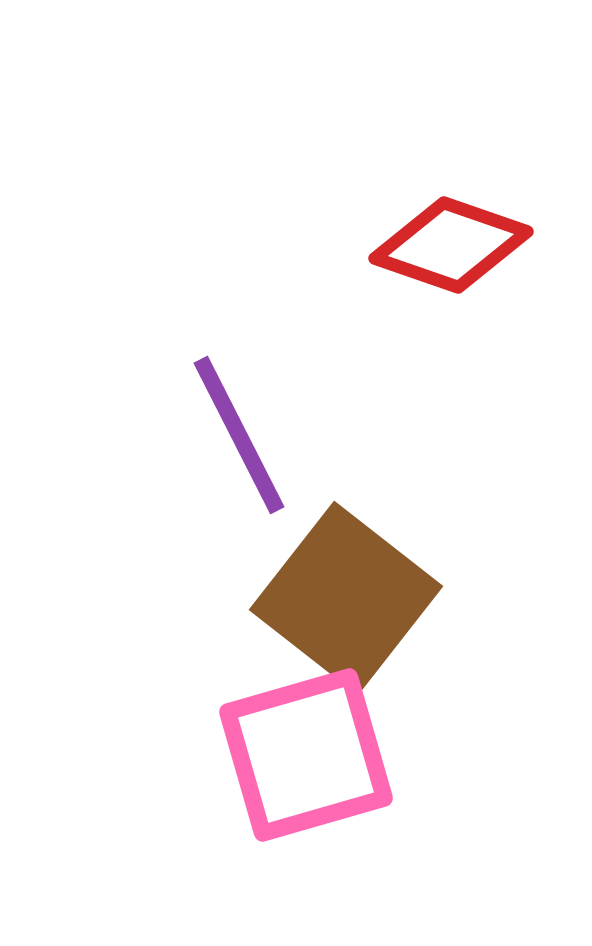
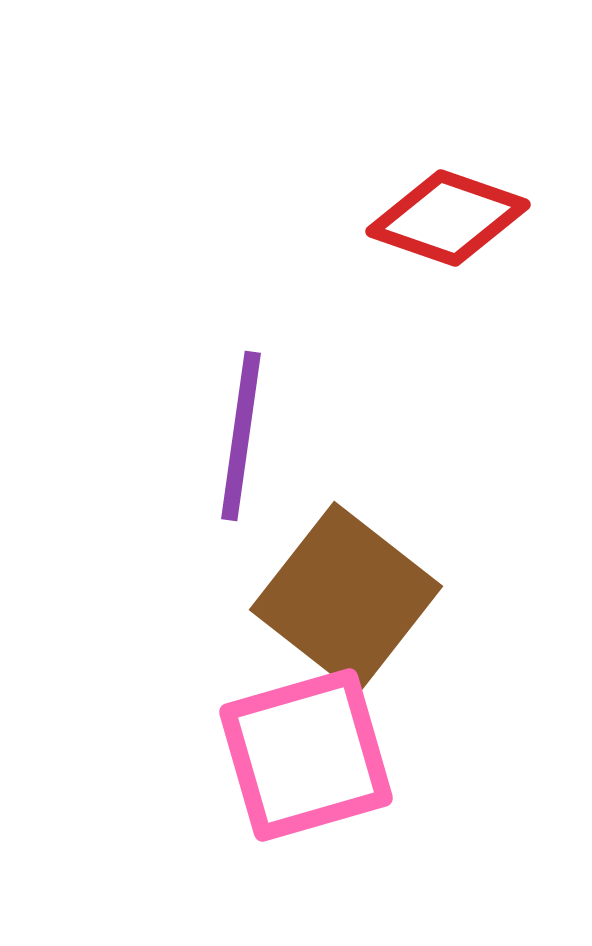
red diamond: moved 3 px left, 27 px up
purple line: moved 2 px right, 1 px down; rotated 35 degrees clockwise
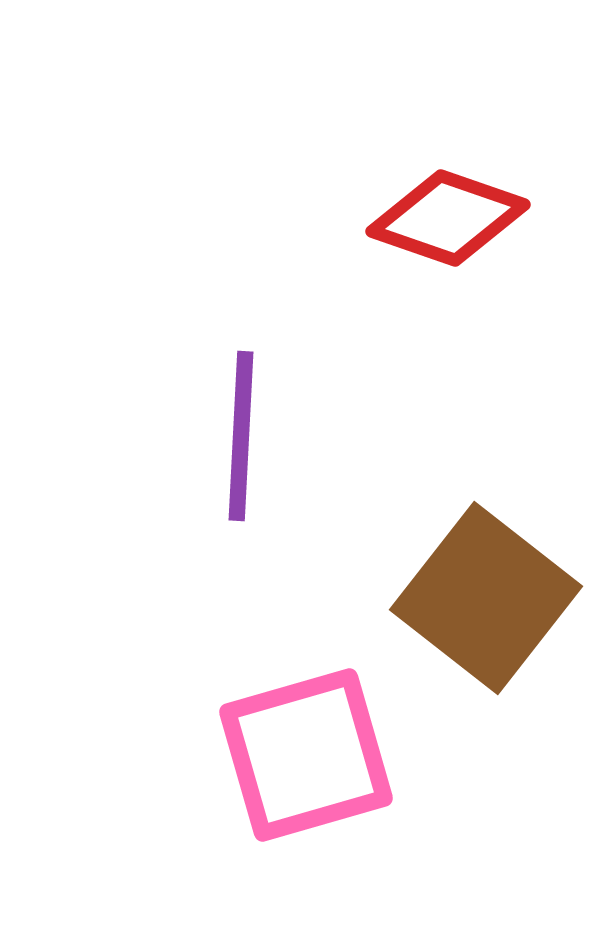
purple line: rotated 5 degrees counterclockwise
brown square: moved 140 px right
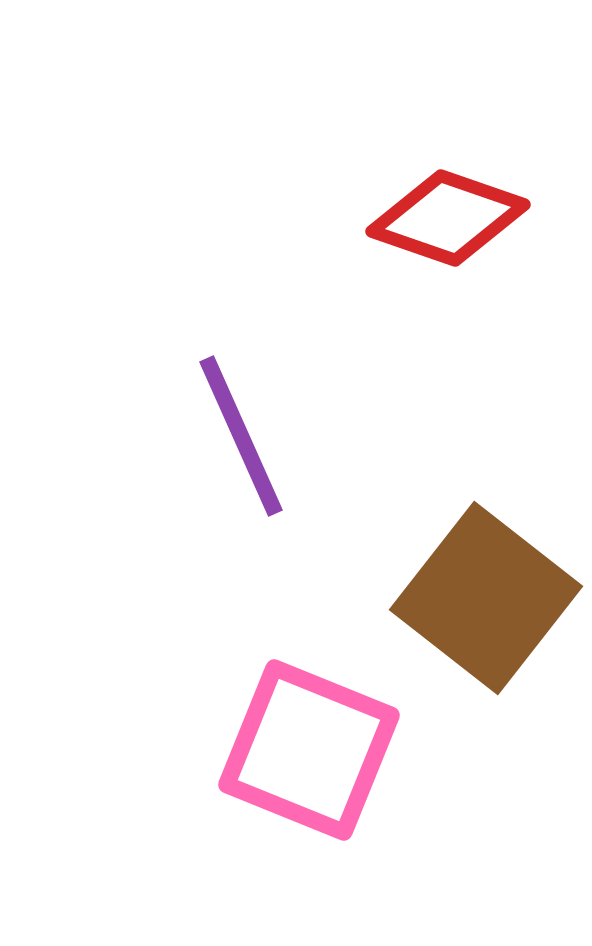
purple line: rotated 27 degrees counterclockwise
pink square: moved 3 px right, 5 px up; rotated 38 degrees clockwise
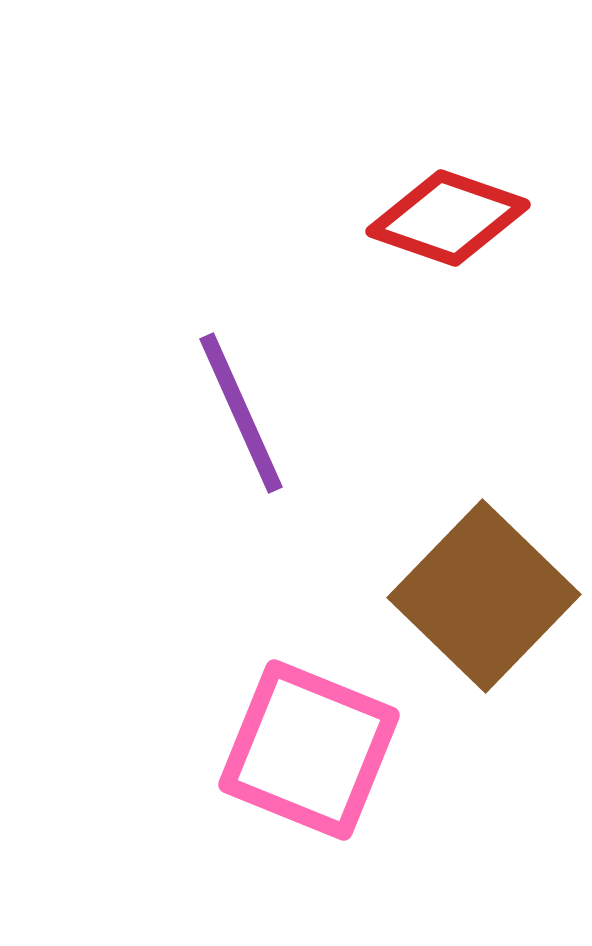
purple line: moved 23 px up
brown square: moved 2 px left, 2 px up; rotated 6 degrees clockwise
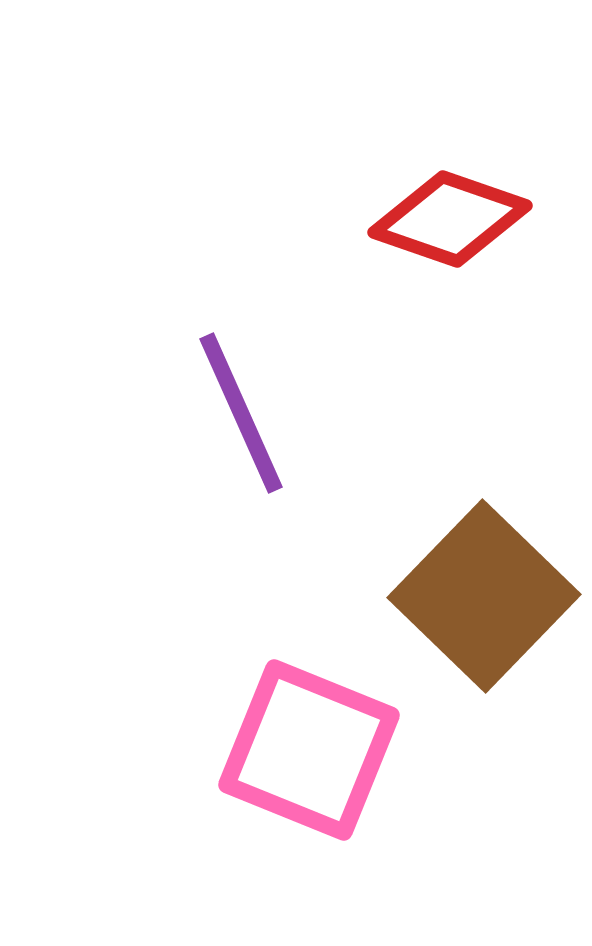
red diamond: moved 2 px right, 1 px down
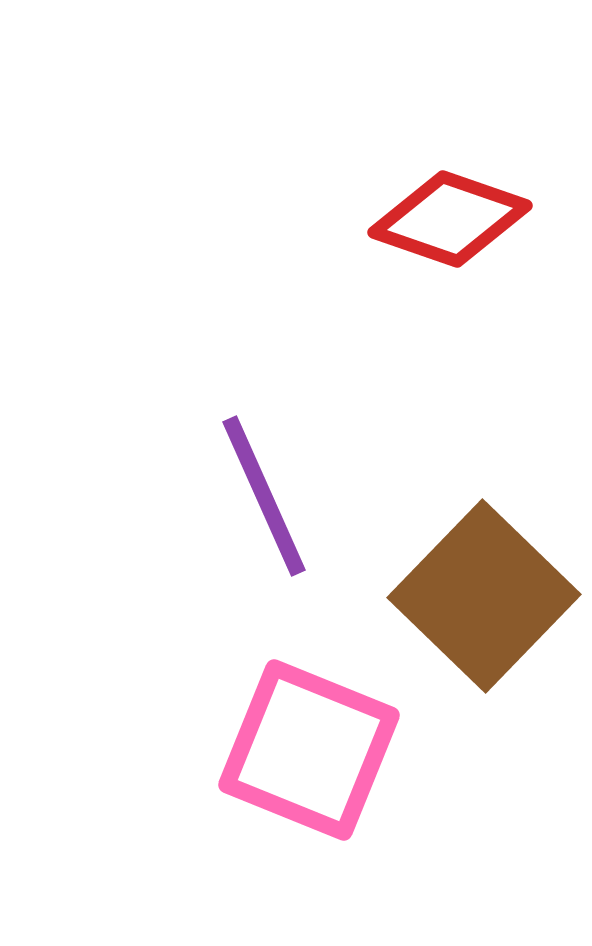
purple line: moved 23 px right, 83 px down
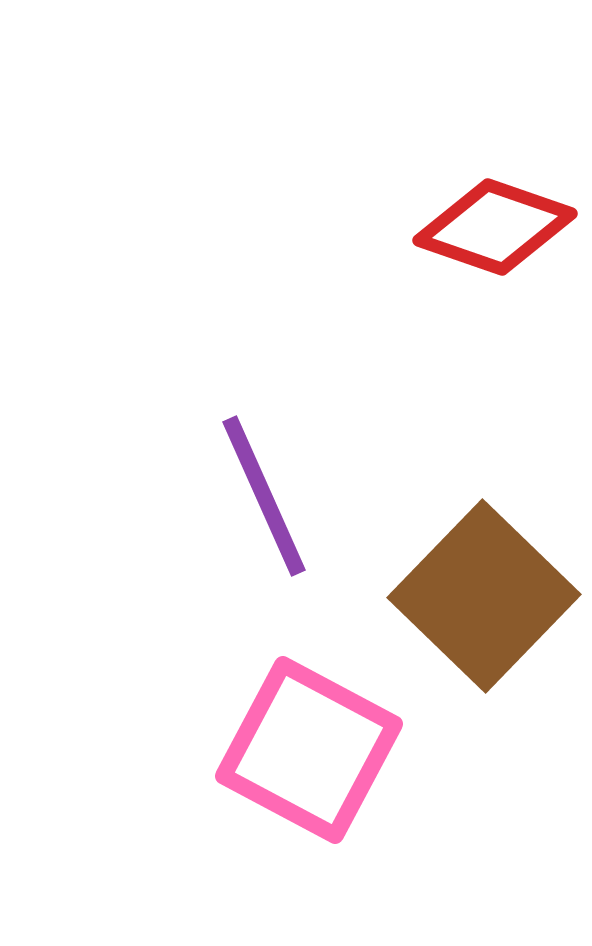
red diamond: moved 45 px right, 8 px down
pink square: rotated 6 degrees clockwise
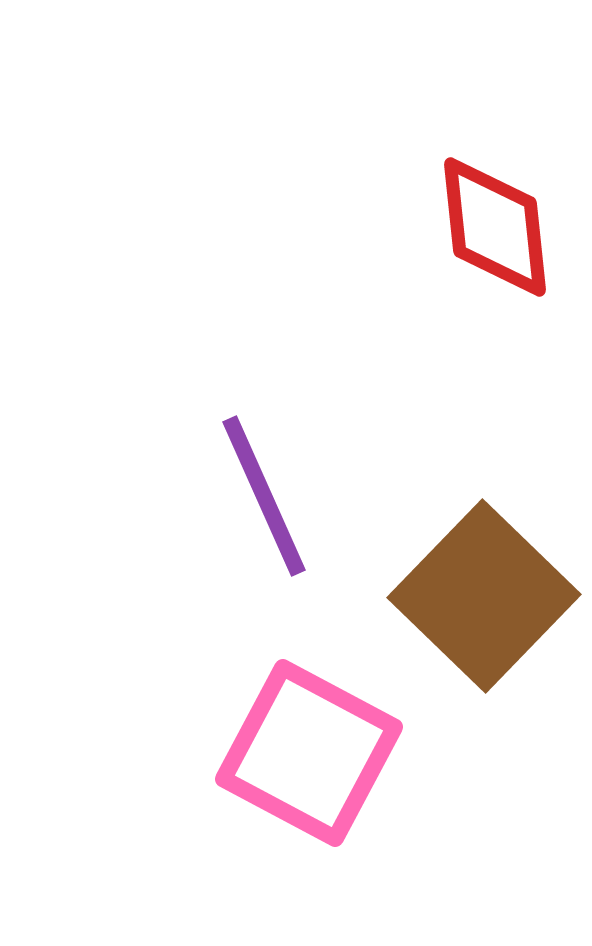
red diamond: rotated 65 degrees clockwise
pink square: moved 3 px down
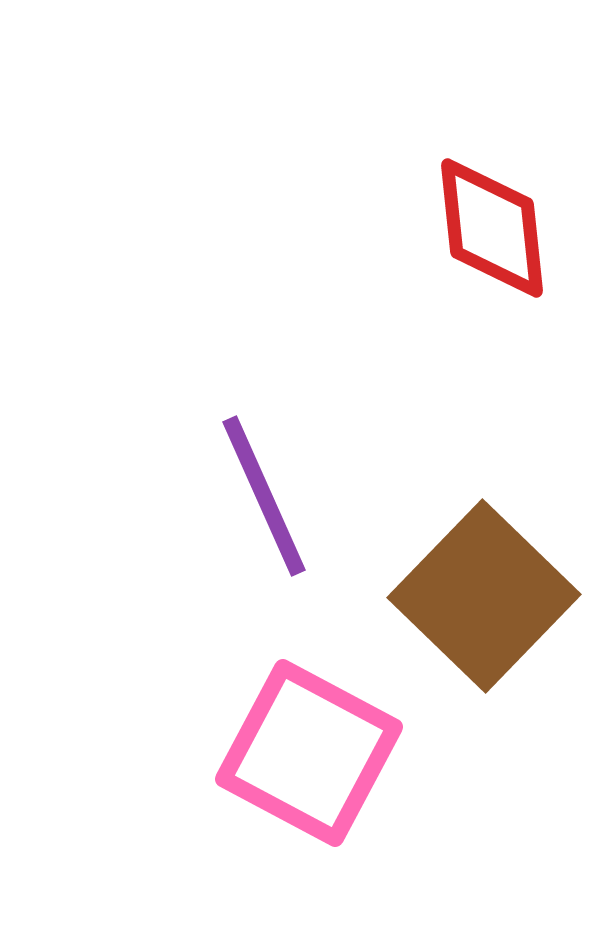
red diamond: moved 3 px left, 1 px down
